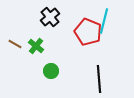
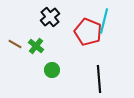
green circle: moved 1 px right, 1 px up
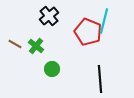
black cross: moved 1 px left, 1 px up
green circle: moved 1 px up
black line: moved 1 px right
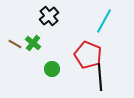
cyan line: rotated 15 degrees clockwise
red pentagon: moved 23 px down
green cross: moved 3 px left, 3 px up
black line: moved 2 px up
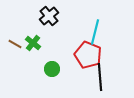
cyan line: moved 9 px left, 11 px down; rotated 15 degrees counterclockwise
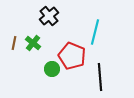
brown line: moved 1 px left, 1 px up; rotated 72 degrees clockwise
red pentagon: moved 16 px left, 1 px down
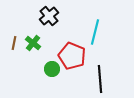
black line: moved 2 px down
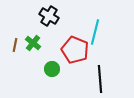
black cross: rotated 18 degrees counterclockwise
brown line: moved 1 px right, 2 px down
red pentagon: moved 3 px right, 6 px up
